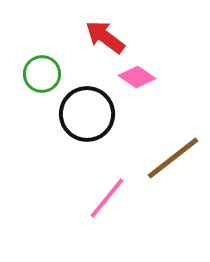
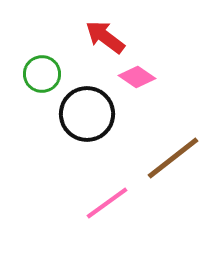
pink line: moved 5 px down; rotated 15 degrees clockwise
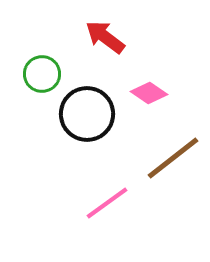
pink diamond: moved 12 px right, 16 px down
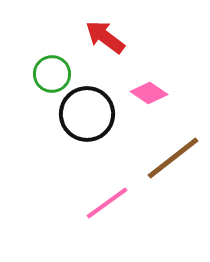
green circle: moved 10 px right
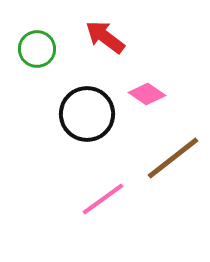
green circle: moved 15 px left, 25 px up
pink diamond: moved 2 px left, 1 px down
pink line: moved 4 px left, 4 px up
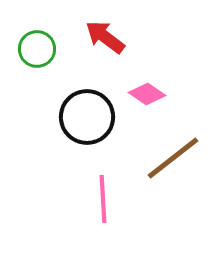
black circle: moved 3 px down
pink line: rotated 57 degrees counterclockwise
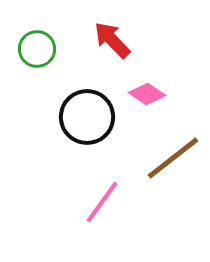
red arrow: moved 7 px right, 3 px down; rotated 9 degrees clockwise
pink line: moved 1 px left, 3 px down; rotated 39 degrees clockwise
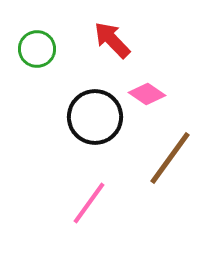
black circle: moved 8 px right
brown line: moved 3 px left; rotated 16 degrees counterclockwise
pink line: moved 13 px left, 1 px down
